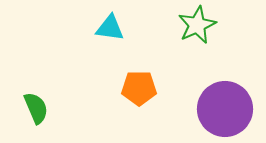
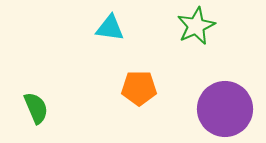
green star: moved 1 px left, 1 px down
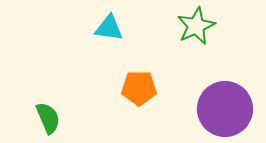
cyan triangle: moved 1 px left
green semicircle: moved 12 px right, 10 px down
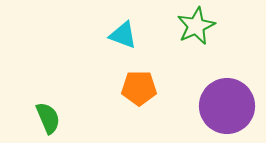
cyan triangle: moved 14 px right, 7 px down; rotated 12 degrees clockwise
purple circle: moved 2 px right, 3 px up
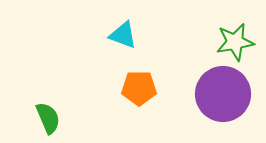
green star: moved 39 px right, 16 px down; rotated 15 degrees clockwise
purple circle: moved 4 px left, 12 px up
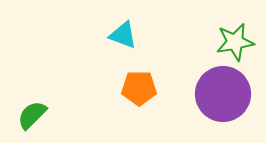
green semicircle: moved 16 px left, 3 px up; rotated 112 degrees counterclockwise
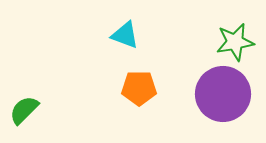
cyan triangle: moved 2 px right
green semicircle: moved 8 px left, 5 px up
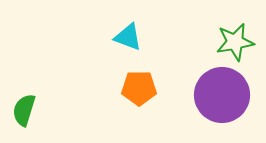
cyan triangle: moved 3 px right, 2 px down
purple circle: moved 1 px left, 1 px down
green semicircle: rotated 28 degrees counterclockwise
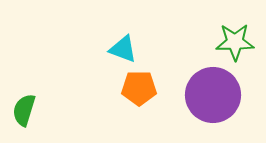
cyan triangle: moved 5 px left, 12 px down
green star: rotated 9 degrees clockwise
purple circle: moved 9 px left
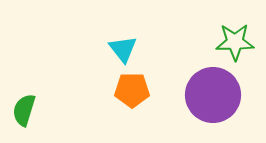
cyan triangle: rotated 32 degrees clockwise
orange pentagon: moved 7 px left, 2 px down
